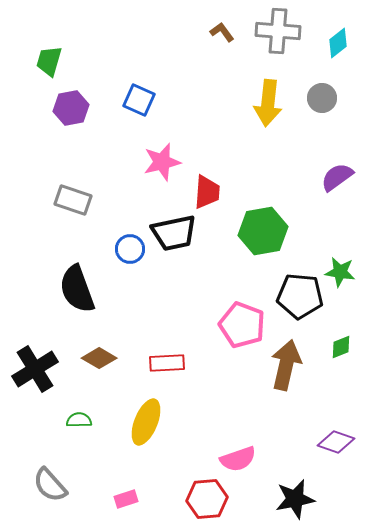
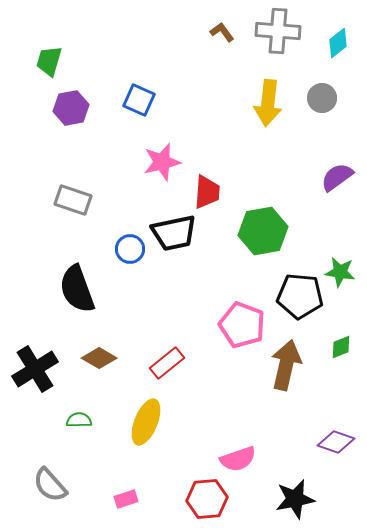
red rectangle: rotated 36 degrees counterclockwise
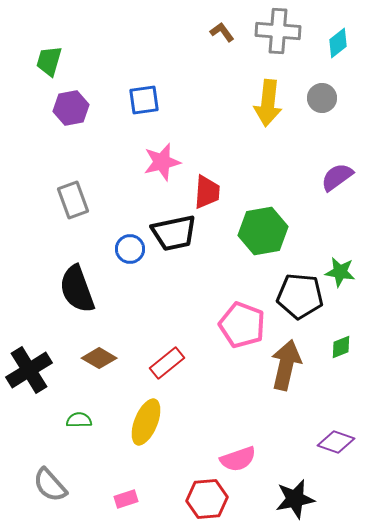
blue square: moved 5 px right; rotated 32 degrees counterclockwise
gray rectangle: rotated 51 degrees clockwise
black cross: moved 6 px left, 1 px down
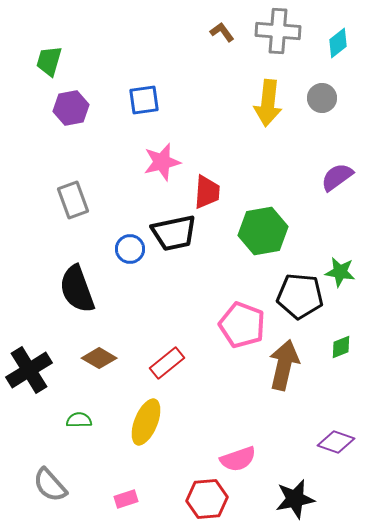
brown arrow: moved 2 px left
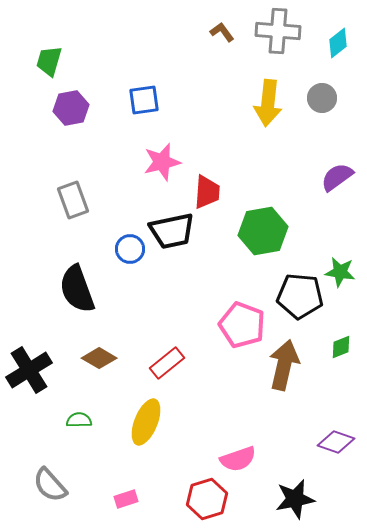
black trapezoid: moved 2 px left, 2 px up
red hexagon: rotated 12 degrees counterclockwise
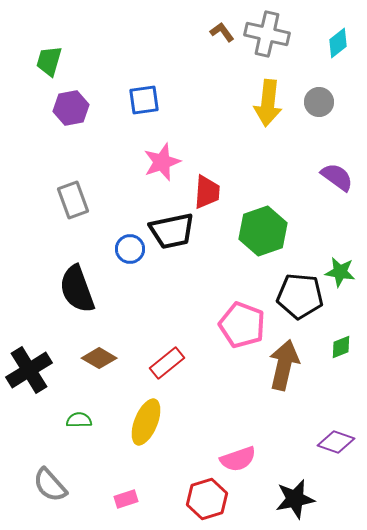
gray cross: moved 11 px left, 3 px down; rotated 9 degrees clockwise
gray circle: moved 3 px left, 4 px down
pink star: rotated 6 degrees counterclockwise
purple semicircle: rotated 72 degrees clockwise
green hexagon: rotated 9 degrees counterclockwise
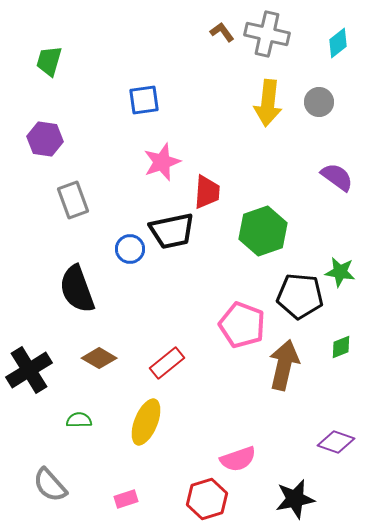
purple hexagon: moved 26 px left, 31 px down; rotated 20 degrees clockwise
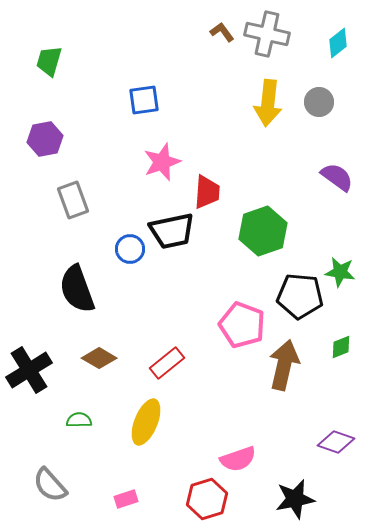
purple hexagon: rotated 20 degrees counterclockwise
